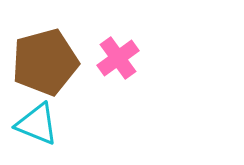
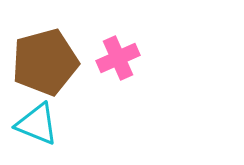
pink cross: rotated 12 degrees clockwise
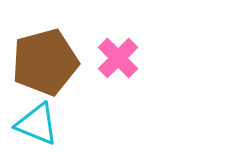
pink cross: rotated 21 degrees counterclockwise
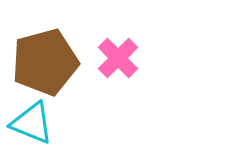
cyan triangle: moved 5 px left, 1 px up
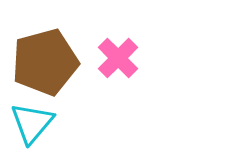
cyan triangle: rotated 48 degrees clockwise
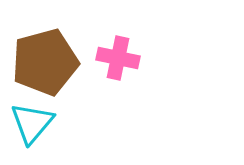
pink cross: rotated 33 degrees counterclockwise
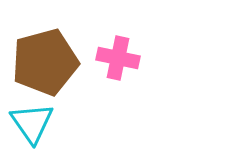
cyan triangle: rotated 15 degrees counterclockwise
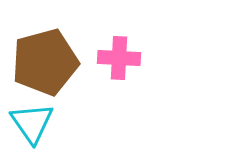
pink cross: moved 1 px right; rotated 9 degrees counterclockwise
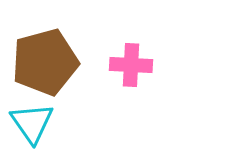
pink cross: moved 12 px right, 7 px down
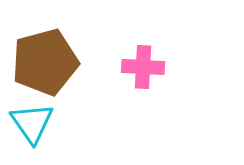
pink cross: moved 12 px right, 2 px down
